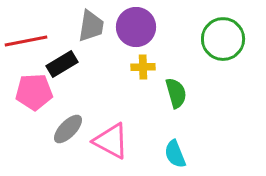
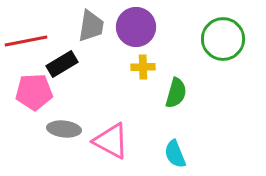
green semicircle: rotated 32 degrees clockwise
gray ellipse: moved 4 px left; rotated 52 degrees clockwise
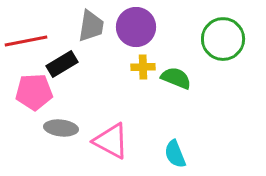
green semicircle: moved 15 px up; rotated 84 degrees counterclockwise
gray ellipse: moved 3 px left, 1 px up
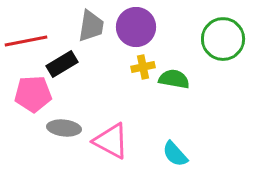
yellow cross: rotated 10 degrees counterclockwise
green semicircle: moved 2 px left, 1 px down; rotated 12 degrees counterclockwise
pink pentagon: moved 1 px left, 2 px down
gray ellipse: moved 3 px right
cyan semicircle: rotated 20 degrees counterclockwise
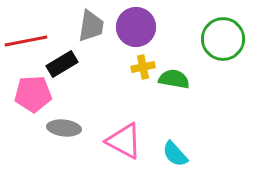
pink triangle: moved 13 px right
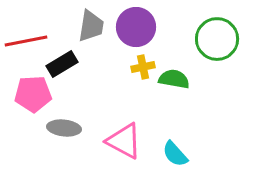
green circle: moved 6 px left
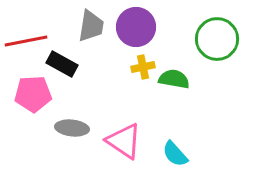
black rectangle: rotated 60 degrees clockwise
gray ellipse: moved 8 px right
pink triangle: rotated 6 degrees clockwise
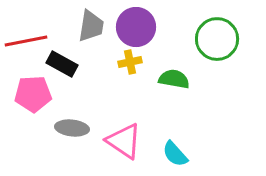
yellow cross: moved 13 px left, 5 px up
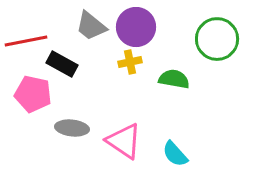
gray trapezoid: rotated 120 degrees clockwise
pink pentagon: rotated 15 degrees clockwise
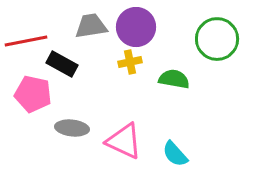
gray trapezoid: rotated 132 degrees clockwise
pink triangle: rotated 9 degrees counterclockwise
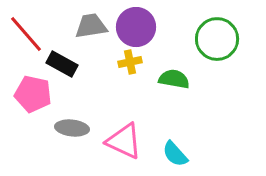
red line: moved 7 px up; rotated 60 degrees clockwise
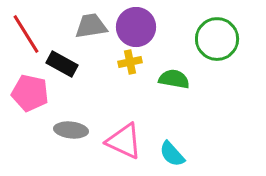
red line: rotated 9 degrees clockwise
pink pentagon: moved 3 px left, 1 px up
gray ellipse: moved 1 px left, 2 px down
cyan semicircle: moved 3 px left
